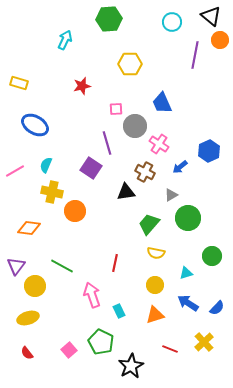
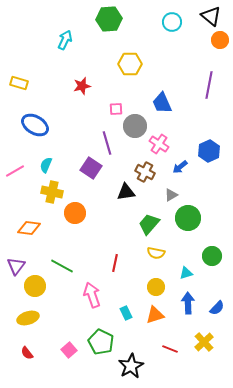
purple line at (195, 55): moved 14 px right, 30 px down
orange circle at (75, 211): moved 2 px down
yellow circle at (155, 285): moved 1 px right, 2 px down
blue arrow at (188, 303): rotated 55 degrees clockwise
cyan rectangle at (119, 311): moved 7 px right, 2 px down
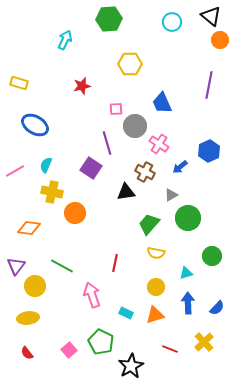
cyan rectangle at (126, 313): rotated 40 degrees counterclockwise
yellow ellipse at (28, 318): rotated 10 degrees clockwise
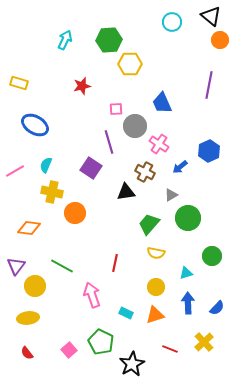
green hexagon at (109, 19): moved 21 px down
purple line at (107, 143): moved 2 px right, 1 px up
black star at (131, 366): moved 1 px right, 2 px up
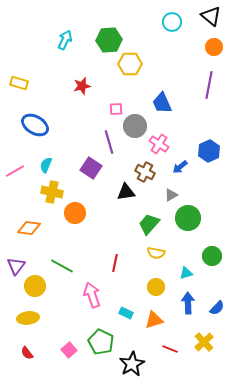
orange circle at (220, 40): moved 6 px left, 7 px down
orange triangle at (155, 315): moved 1 px left, 5 px down
